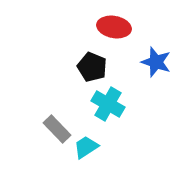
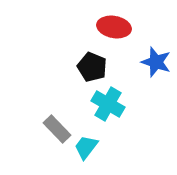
cyan trapezoid: rotated 20 degrees counterclockwise
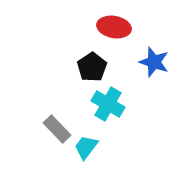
blue star: moved 2 px left
black pentagon: rotated 16 degrees clockwise
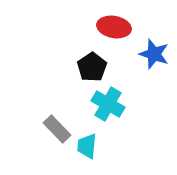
blue star: moved 8 px up
cyan trapezoid: moved 1 px right, 1 px up; rotated 32 degrees counterclockwise
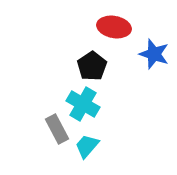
black pentagon: moved 1 px up
cyan cross: moved 25 px left
gray rectangle: rotated 16 degrees clockwise
cyan trapezoid: rotated 36 degrees clockwise
